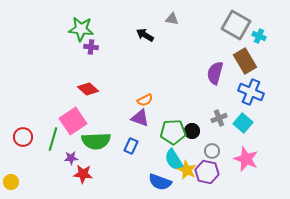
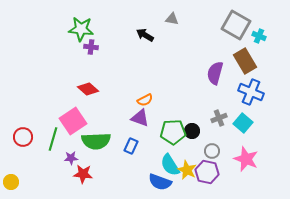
cyan semicircle: moved 4 px left, 5 px down
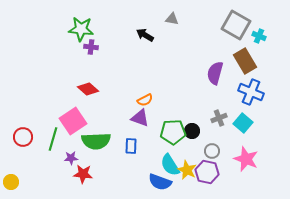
blue rectangle: rotated 21 degrees counterclockwise
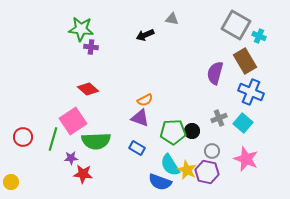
black arrow: rotated 54 degrees counterclockwise
blue rectangle: moved 6 px right, 2 px down; rotated 63 degrees counterclockwise
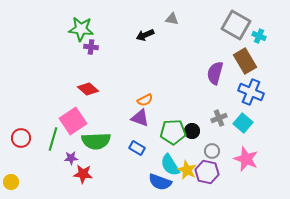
red circle: moved 2 px left, 1 px down
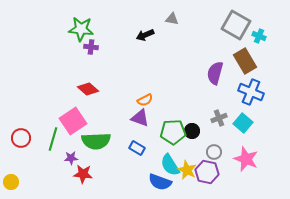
gray circle: moved 2 px right, 1 px down
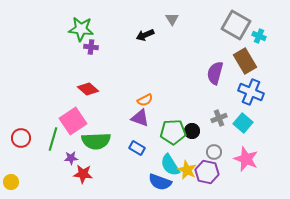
gray triangle: rotated 48 degrees clockwise
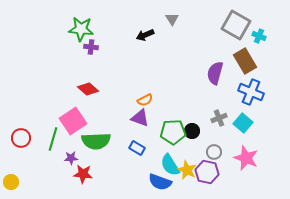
pink star: moved 1 px up
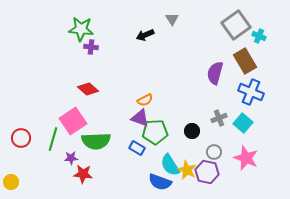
gray square: rotated 24 degrees clockwise
green pentagon: moved 18 px left
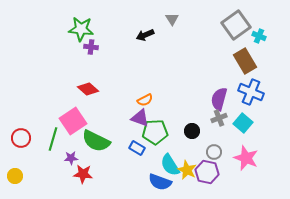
purple semicircle: moved 4 px right, 26 px down
green semicircle: rotated 28 degrees clockwise
yellow circle: moved 4 px right, 6 px up
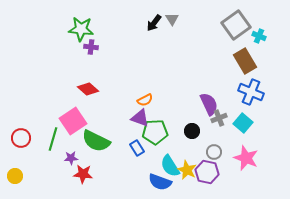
black arrow: moved 9 px right, 12 px up; rotated 30 degrees counterclockwise
purple semicircle: moved 10 px left, 5 px down; rotated 140 degrees clockwise
blue rectangle: rotated 28 degrees clockwise
cyan semicircle: moved 1 px down
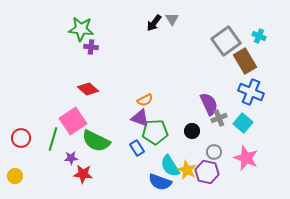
gray square: moved 10 px left, 16 px down
